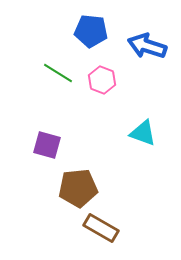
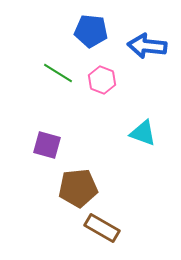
blue arrow: rotated 12 degrees counterclockwise
brown rectangle: moved 1 px right
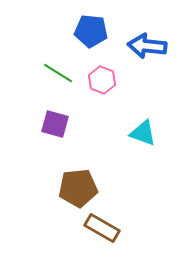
purple square: moved 8 px right, 21 px up
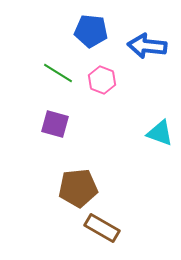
cyan triangle: moved 17 px right
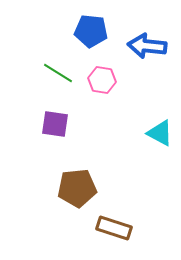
pink hexagon: rotated 12 degrees counterclockwise
purple square: rotated 8 degrees counterclockwise
cyan triangle: rotated 8 degrees clockwise
brown pentagon: moved 1 px left
brown rectangle: moved 12 px right; rotated 12 degrees counterclockwise
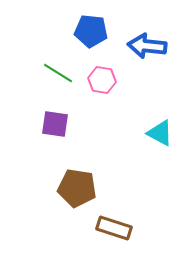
brown pentagon: rotated 15 degrees clockwise
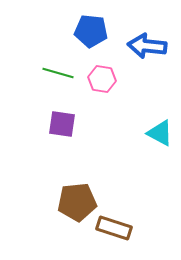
green line: rotated 16 degrees counterclockwise
pink hexagon: moved 1 px up
purple square: moved 7 px right
brown pentagon: moved 14 px down; rotated 15 degrees counterclockwise
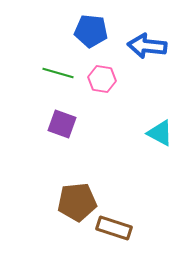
purple square: rotated 12 degrees clockwise
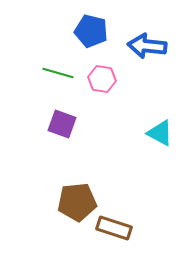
blue pentagon: rotated 8 degrees clockwise
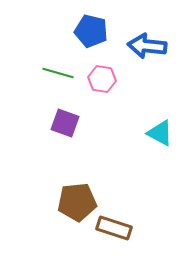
purple square: moved 3 px right, 1 px up
